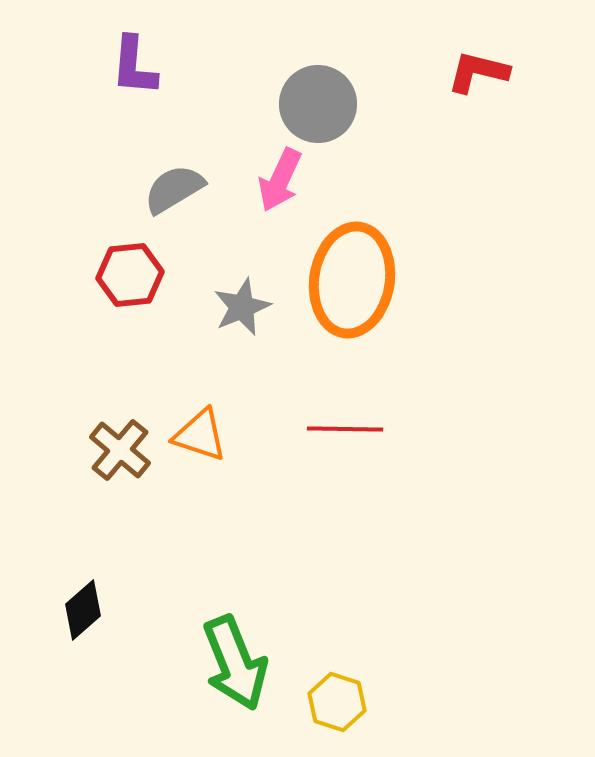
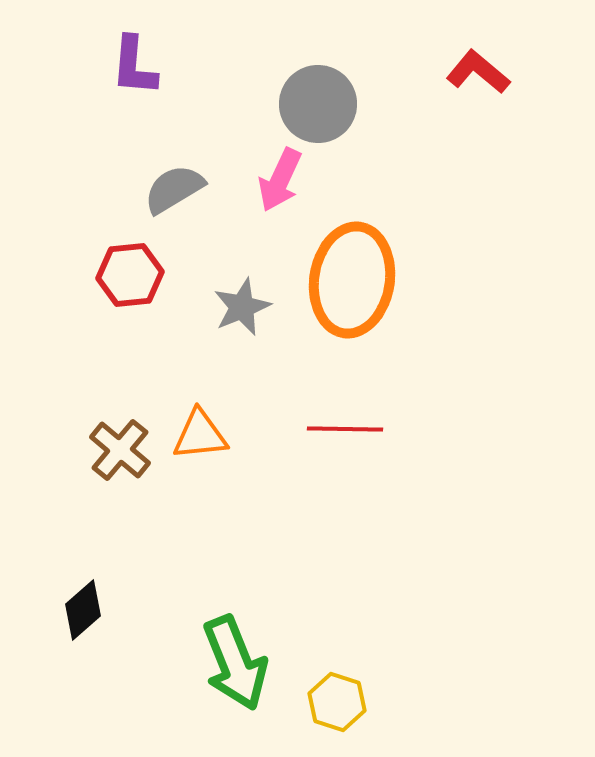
red L-shape: rotated 26 degrees clockwise
orange triangle: rotated 24 degrees counterclockwise
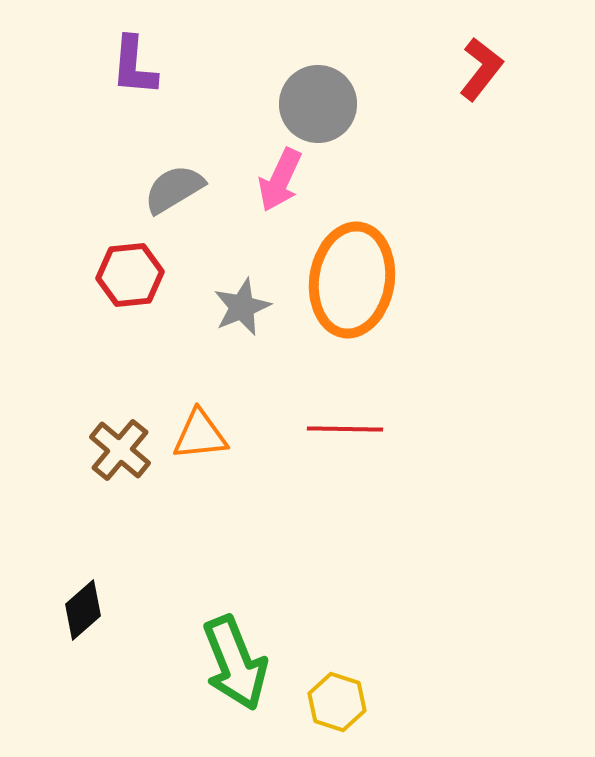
red L-shape: moved 3 px right, 3 px up; rotated 88 degrees clockwise
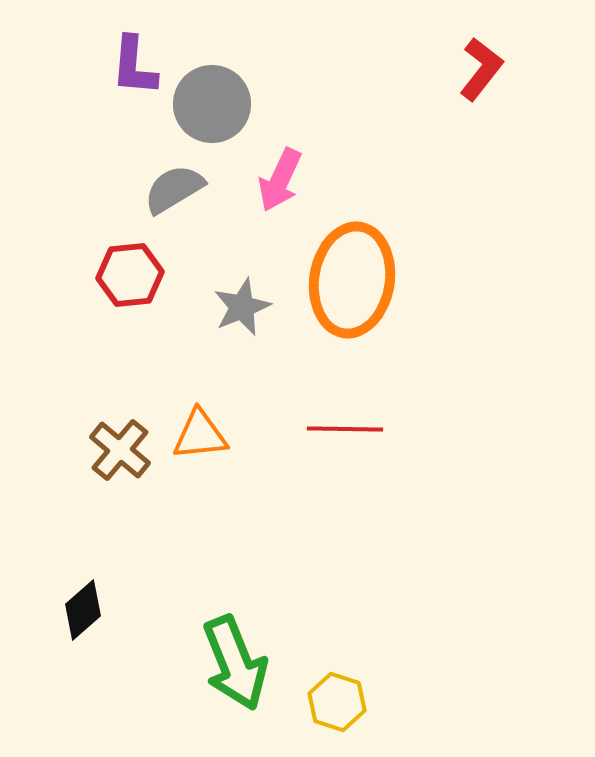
gray circle: moved 106 px left
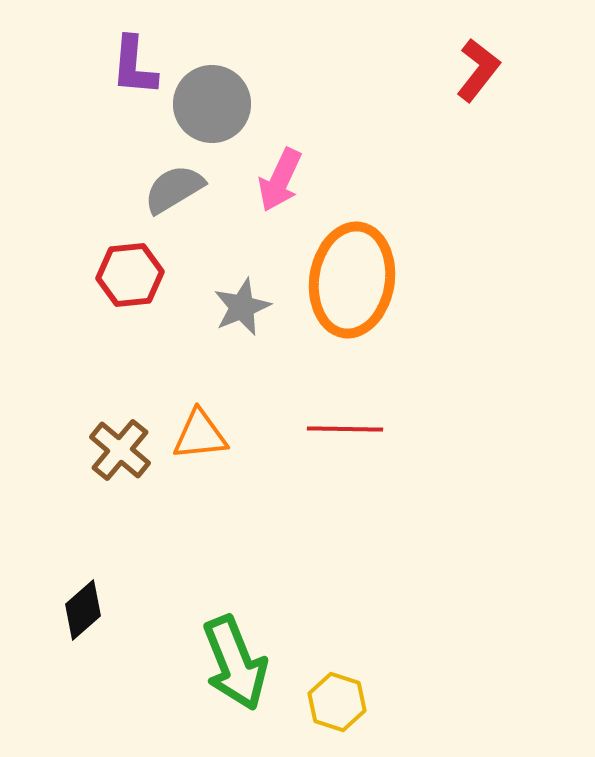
red L-shape: moved 3 px left, 1 px down
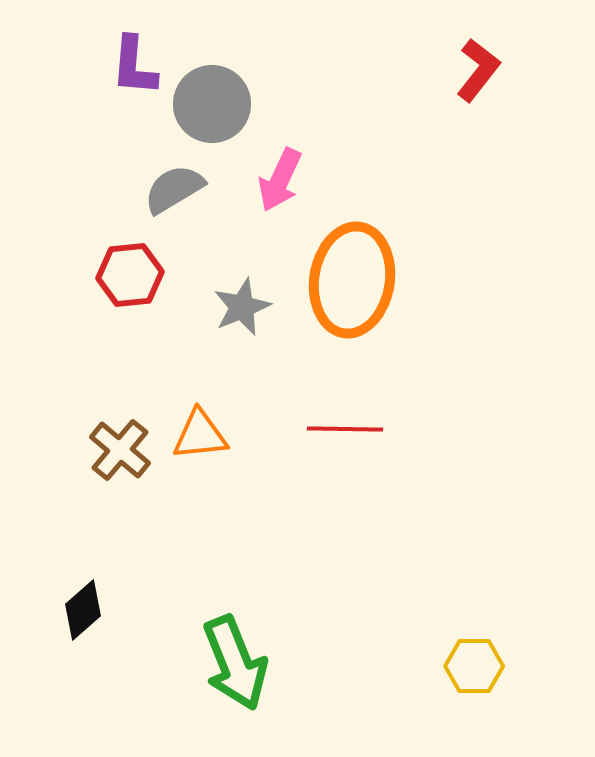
yellow hexagon: moved 137 px right, 36 px up; rotated 18 degrees counterclockwise
